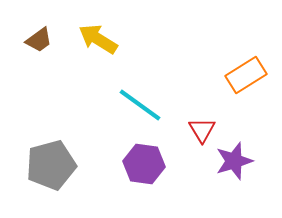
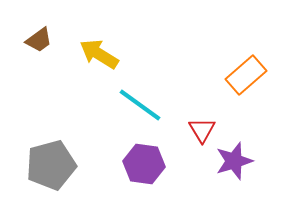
yellow arrow: moved 1 px right, 15 px down
orange rectangle: rotated 9 degrees counterclockwise
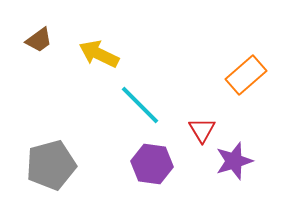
yellow arrow: rotated 6 degrees counterclockwise
cyan line: rotated 9 degrees clockwise
purple hexagon: moved 8 px right
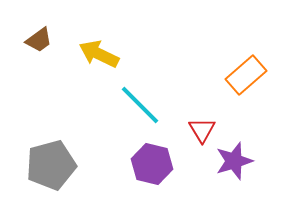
purple hexagon: rotated 6 degrees clockwise
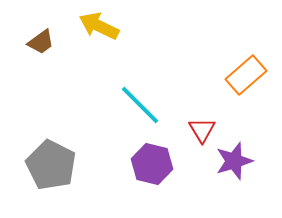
brown trapezoid: moved 2 px right, 2 px down
yellow arrow: moved 28 px up
gray pentagon: rotated 30 degrees counterclockwise
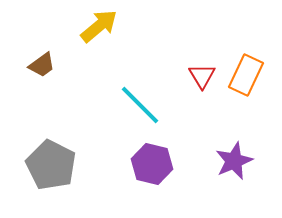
yellow arrow: rotated 114 degrees clockwise
brown trapezoid: moved 1 px right, 23 px down
orange rectangle: rotated 24 degrees counterclockwise
red triangle: moved 54 px up
purple star: rotated 6 degrees counterclockwise
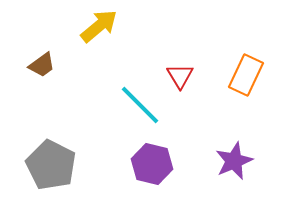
red triangle: moved 22 px left
